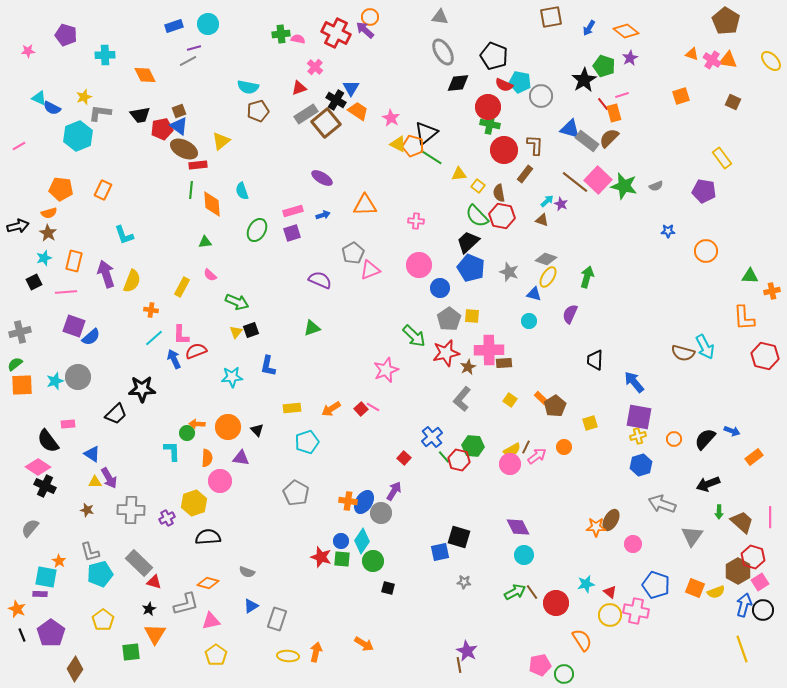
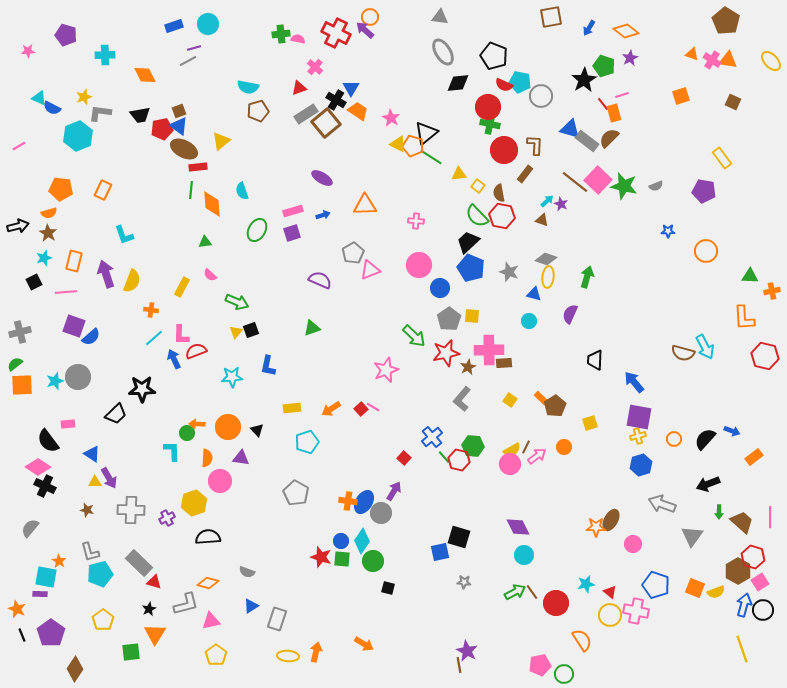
red rectangle at (198, 165): moved 2 px down
yellow ellipse at (548, 277): rotated 25 degrees counterclockwise
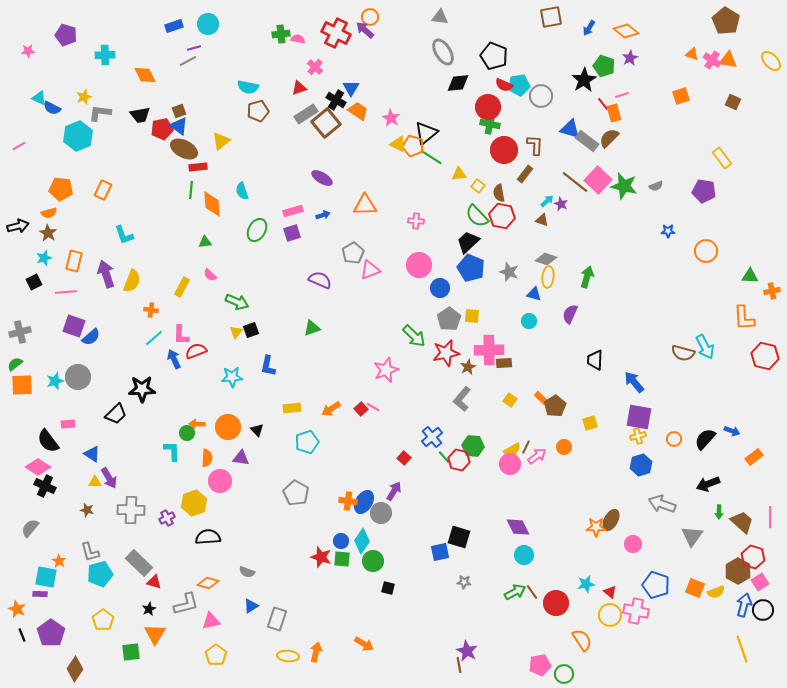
cyan pentagon at (520, 82): moved 1 px left, 3 px down; rotated 20 degrees counterclockwise
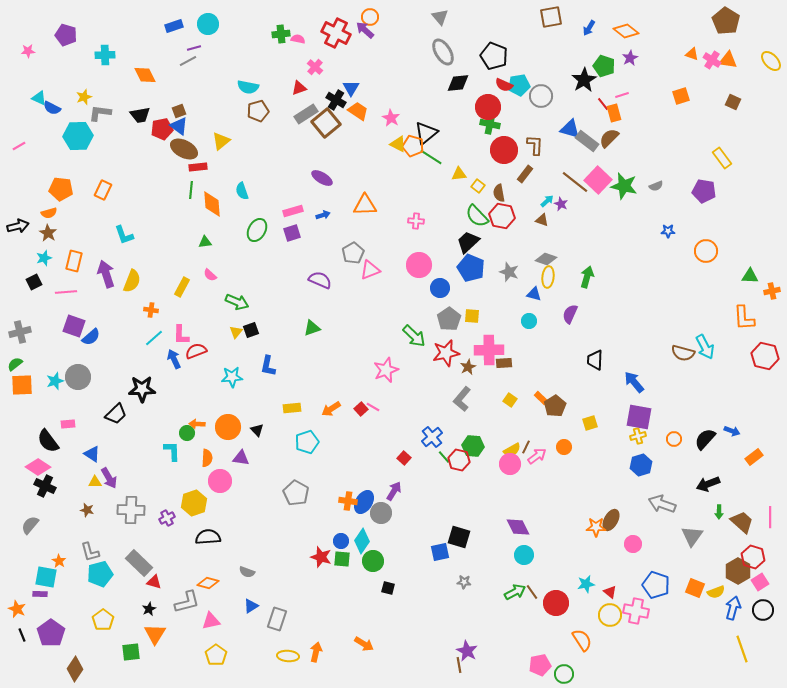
gray triangle at (440, 17): rotated 42 degrees clockwise
cyan hexagon at (78, 136): rotated 20 degrees clockwise
gray semicircle at (30, 528): moved 3 px up
gray L-shape at (186, 604): moved 1 px right, 2 px up
blue arrow at (744, 605): moved 11 px left, 3 px down
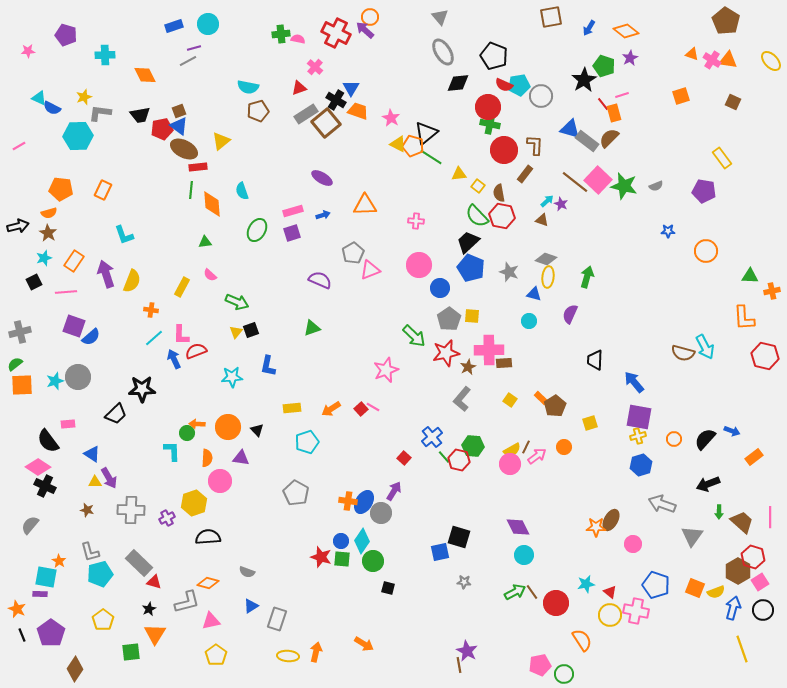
orange trapezoid at (358, 111): rotated 15 degrees counterclockwise
orange rectangle at (74, 261): rotated 20 degrees clockwise
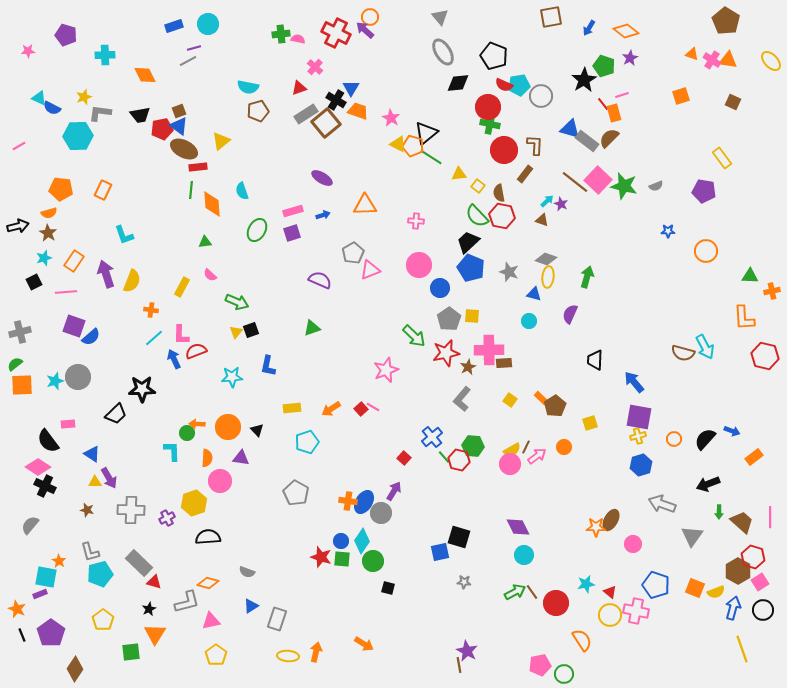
purple rectangle at (40, 594): rotated 24 degrees counterclockwise
